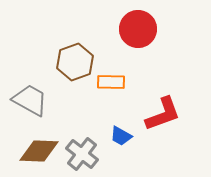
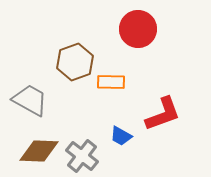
gray cross: moved 2 px down
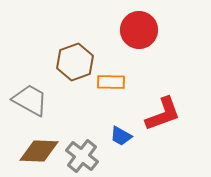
red circle: moved 1 px right, 1 px down
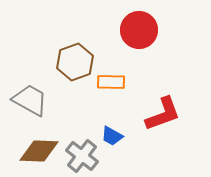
blue trapezoid: moved 9 px left
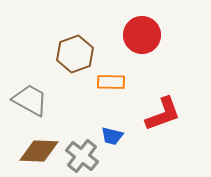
red circle: moved 3 px right, 5 px down
brown hexagon: moved 8 px up
blue trapezoid: rotated 15 degrees counterclockwise
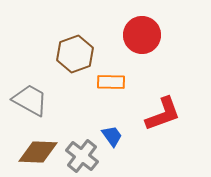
blue trapezoid: rotated 140 degrees counterclockwise
brown diamond: moved 1 px left, 1 px down
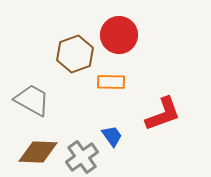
red circle: moved 23 px left
gray trapezoid: moved 2 px right
gray cross: moved 1 px down; rotated 16 degrees clockwise
